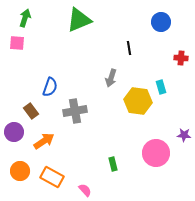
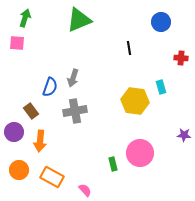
gray arrow: moved 38 px left
yellow hexagon: moved 3 px left
orange arrow: moved 4 px left; rotated 130 degrees clockwise
pink circle: moved 16 px left
orange circle: moved 1 px left, 1 px up
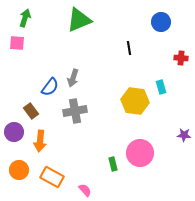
blue semicircle: rotated 18 degrees clockwise
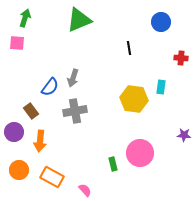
cyan rectangle: rotated 24 degrees clockwise
yellow hexagon: moved 1 px left, 2 px up
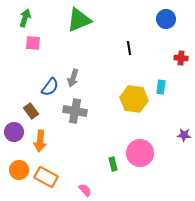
blue circle: moved 5 px right, 3 px up
pink square: moved 16 px right
gray cross: rotated 20 degrees clockwise
orange rectangle: moved 6 px left
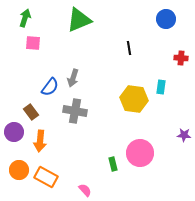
brown rectangle: moved 1 px down
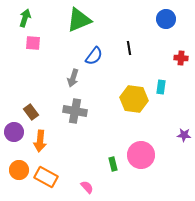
blue semicircle: moved 44 px right, 31 px up
pink circle: moved 1 px right, 2 px down
pink semicircle: moved 2 px right, 3 px up
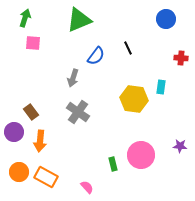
black line: moved 1 px left; rotated 16 degrees counterclockwise
blue semicircle: moved 2 px right
gray cross: moved 3 px right, 1 px down; rotated 25 degrees clockwise
purple star: moved 4 px left, 11 px down
orange circle: moved 2 px down
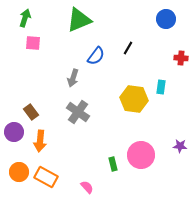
black line: rotated 56 degrees clockwise
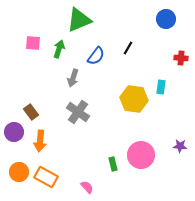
green arrow: moved 34 px right, 31 px down
